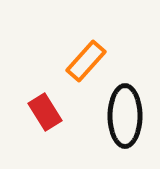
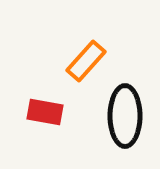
red rectangle: rotated 48 degrees counterclockwise
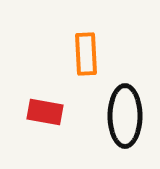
orange rectangle: moved 7 px up; rotated 45 degrees counterclockwise
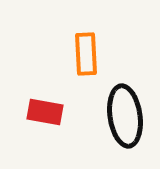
black ellipse: rotated 8 degrees counterclockwise
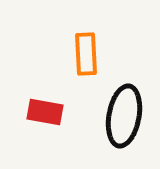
black ellipse: moved 1 px left; rotated 18 degrees clockwise
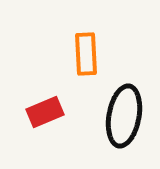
red rectangle: rotated 33 degrees counterclockwise
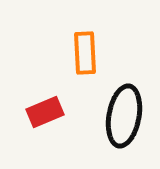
orange rectangle: moved 1 px left, 1 px up
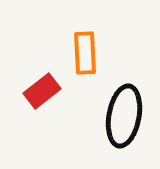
red rectangle: moved 3 px left, 21 px up; rotated 15 degrees counterclockwise
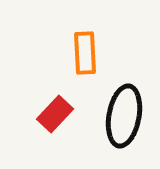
red rectangle: moved 13 px right, 23 px down; rotated 9 degrees counterclockwise
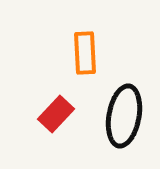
red rectangle: moved 1 px right
